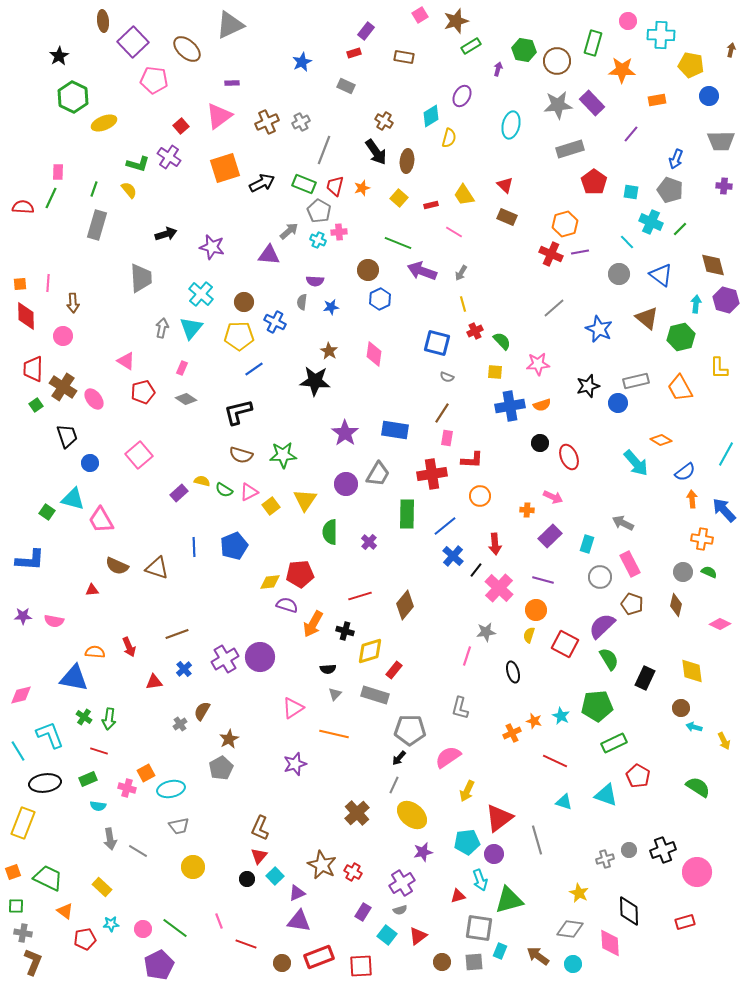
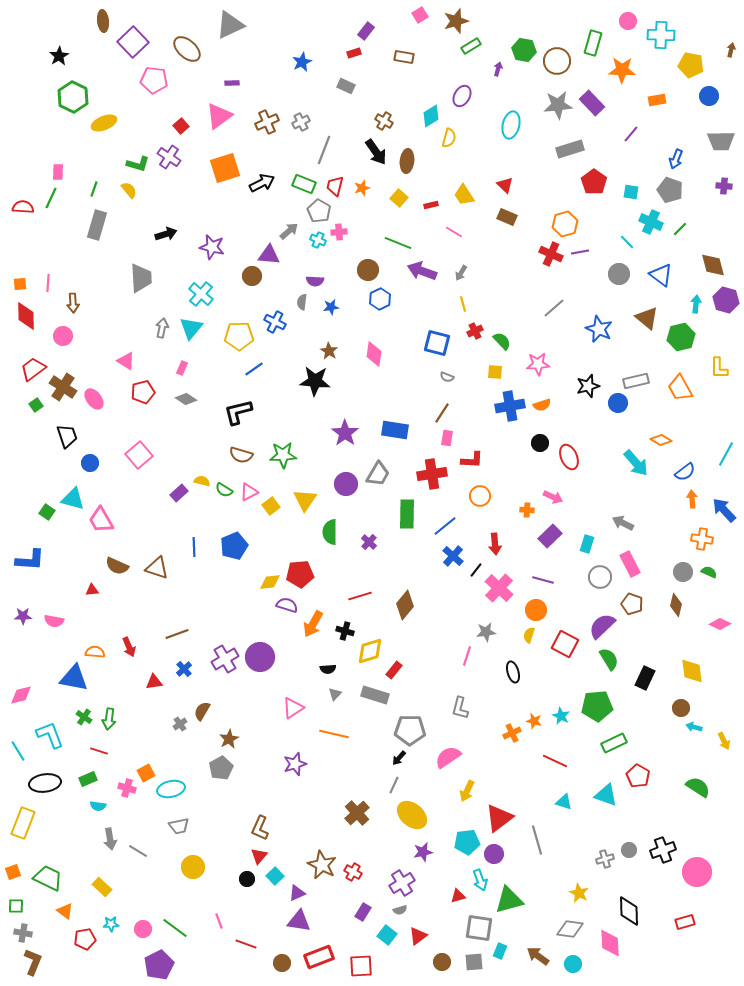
brown circle at (244, 302): moved 8 px right, 26 px up
red trapezoid at (33, 369): rotated 52 degrees clockwise
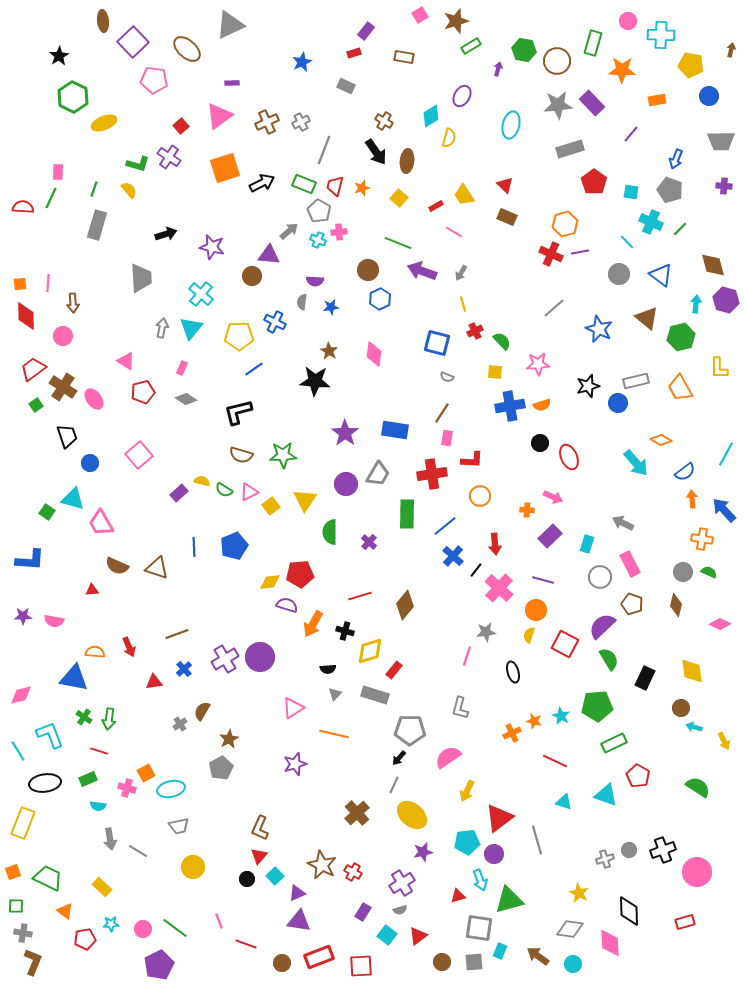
red rectangle at (431, 205): moved 5 px right, 1 px down; rotated 16 degrees counterclockwise
pink trapezoid at (101, 520): moved 3 px down
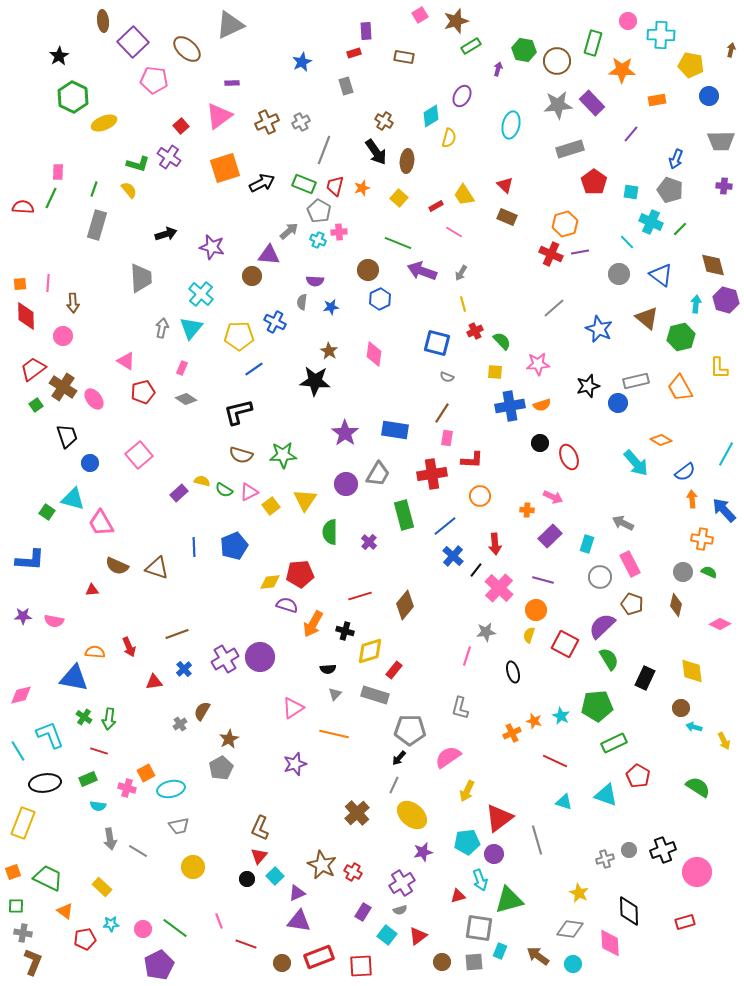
purple rectangle at (366, 31): rotated 42 degrees counterclockwise
gray rectangle at (346, 86): rotated 48 degrees clockwise
green rectangle at (407, 514): moved 3 px left, 1 px down; rotated 16 degrees counterclockwise
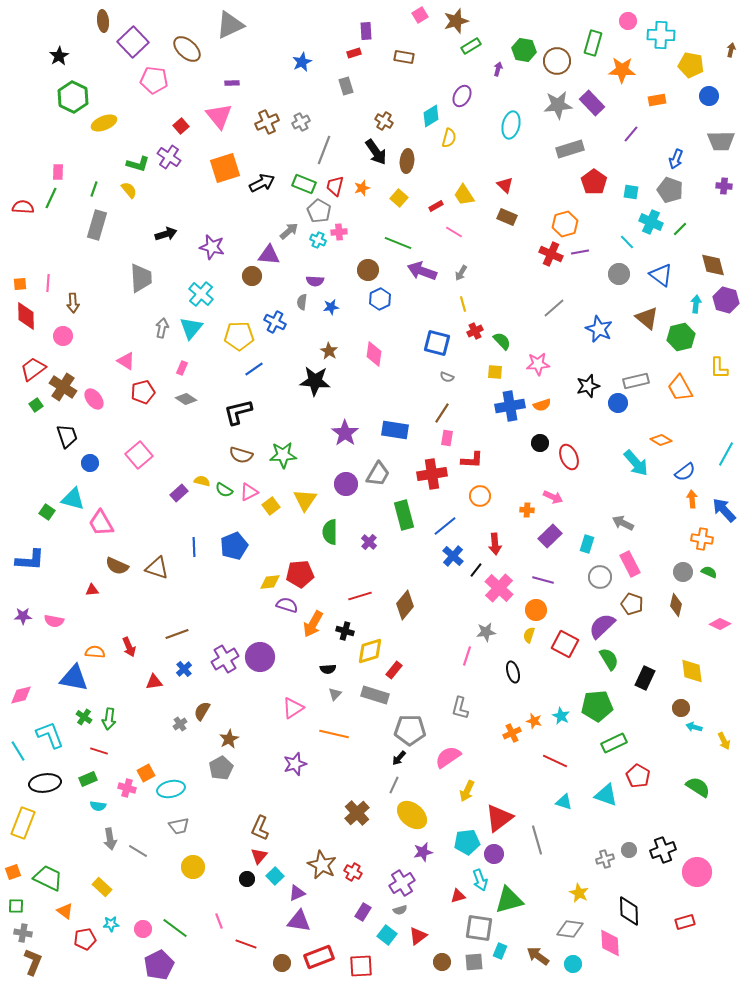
pink triangle at (219, 116): rotated 32 degrees counterclockwise
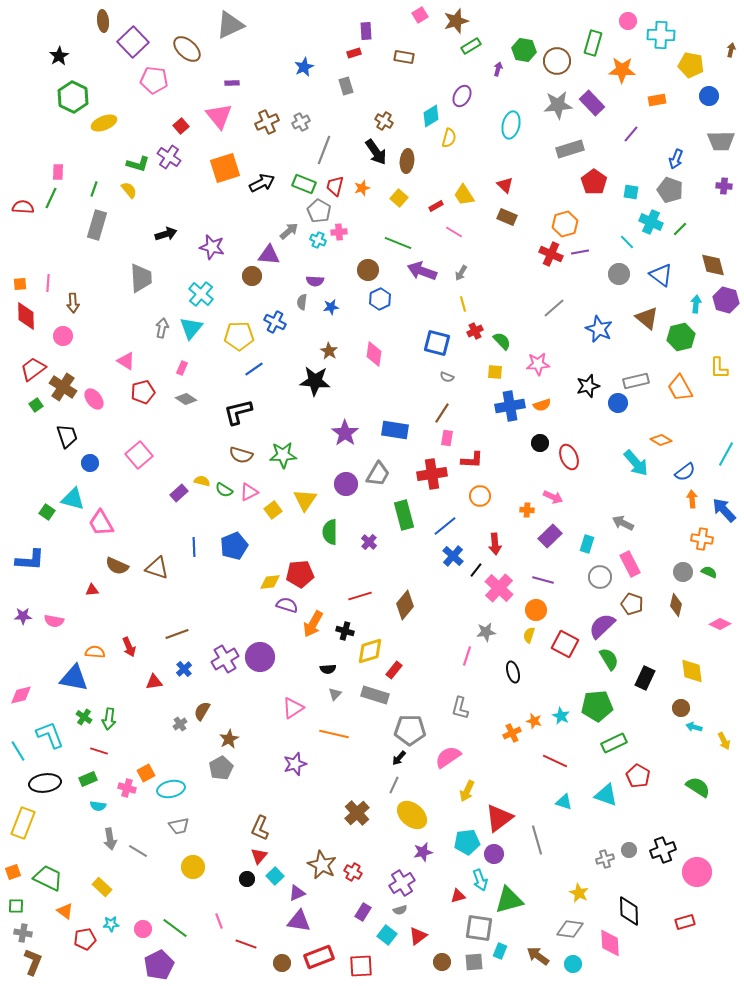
blue star at (302, 62): moved 2 px right, 5 px down
yellow square at (271, 506): moved 2 px right, 4 px down
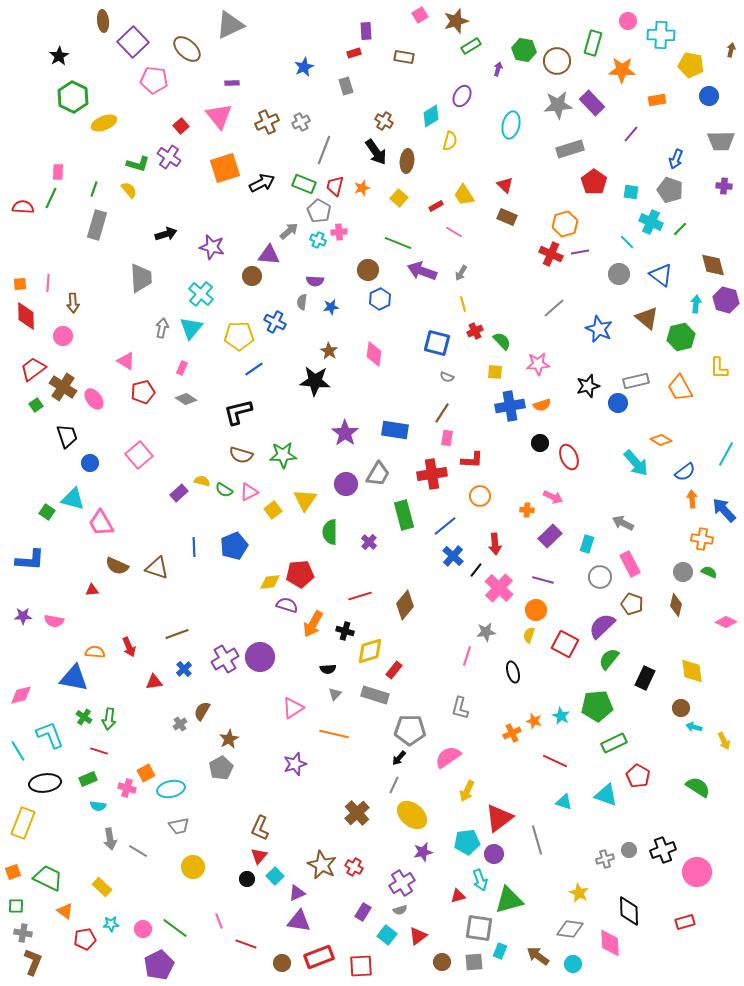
yellow semicircle at (449, 138): moved 1 px right, 3 px down
pink diamond at (720, 624): moved 6 px right, 2 px up
green semicircle at (609, 659): rotated 110 degrees counterclockwise
red cross at (353, 872): moved 1 px right, 5 px up
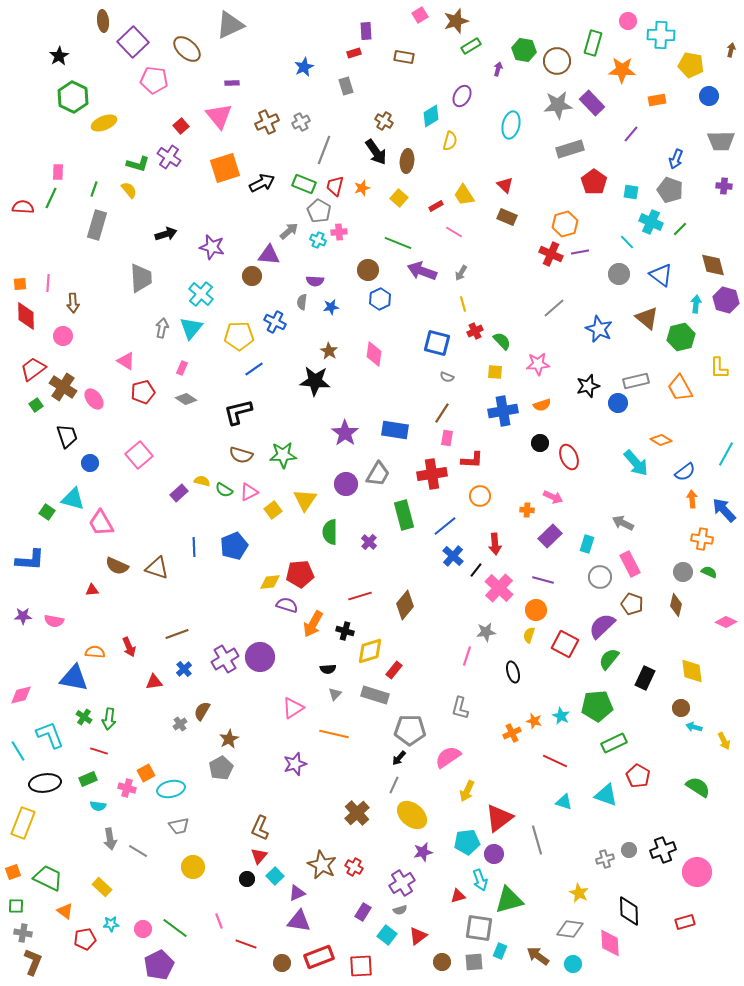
blue cross at (510, 406): moved 7 px left, 5 px down
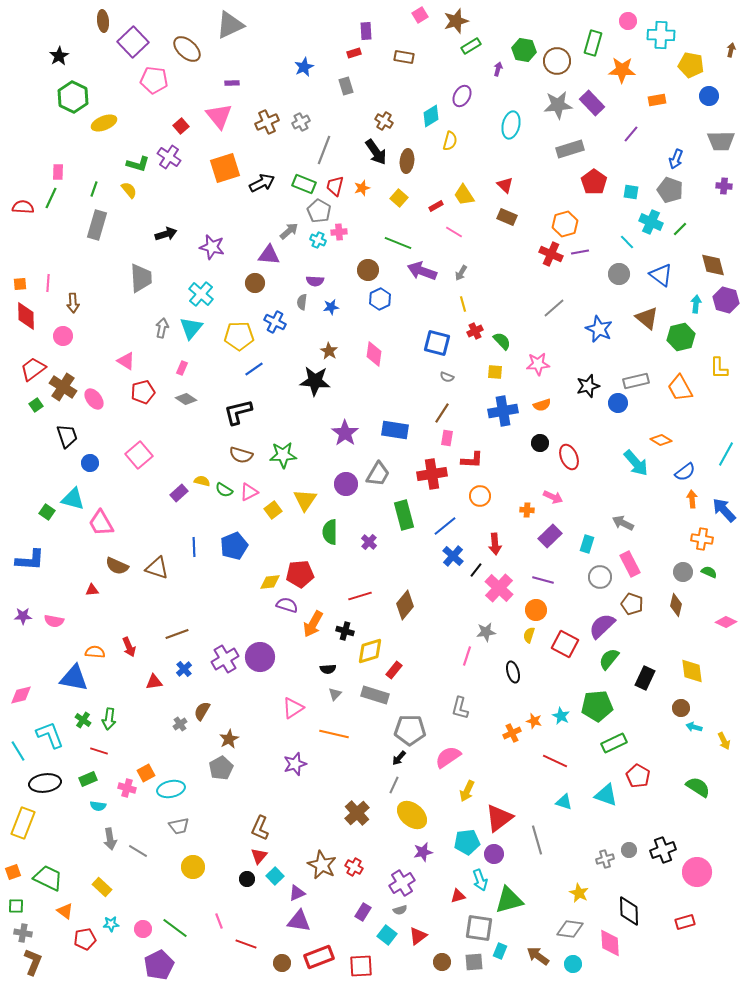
brown circle at (252, 276): moved 3 px right, 7 px down
green cross at (84, 717): moved 1 px left, 3 px down
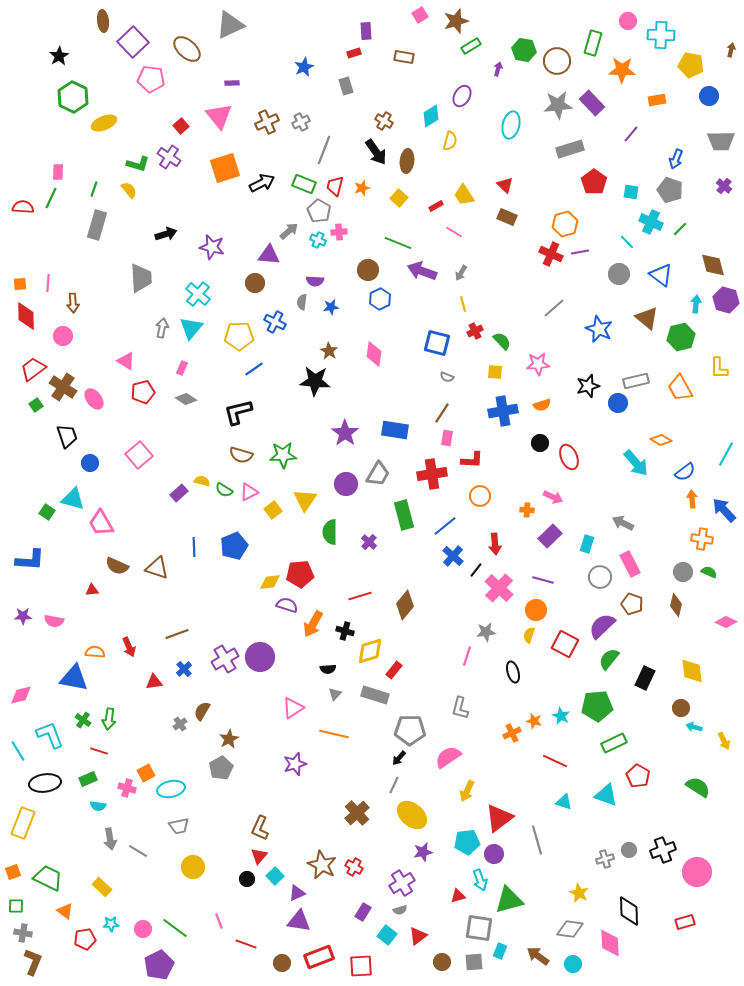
pink pentagon at (154, 80): moved 3 px left, 1 px up
purple cross at (724, 186): rotated 35 degrees clockwise
cyan cross at (201, 294): moved 3 px left
